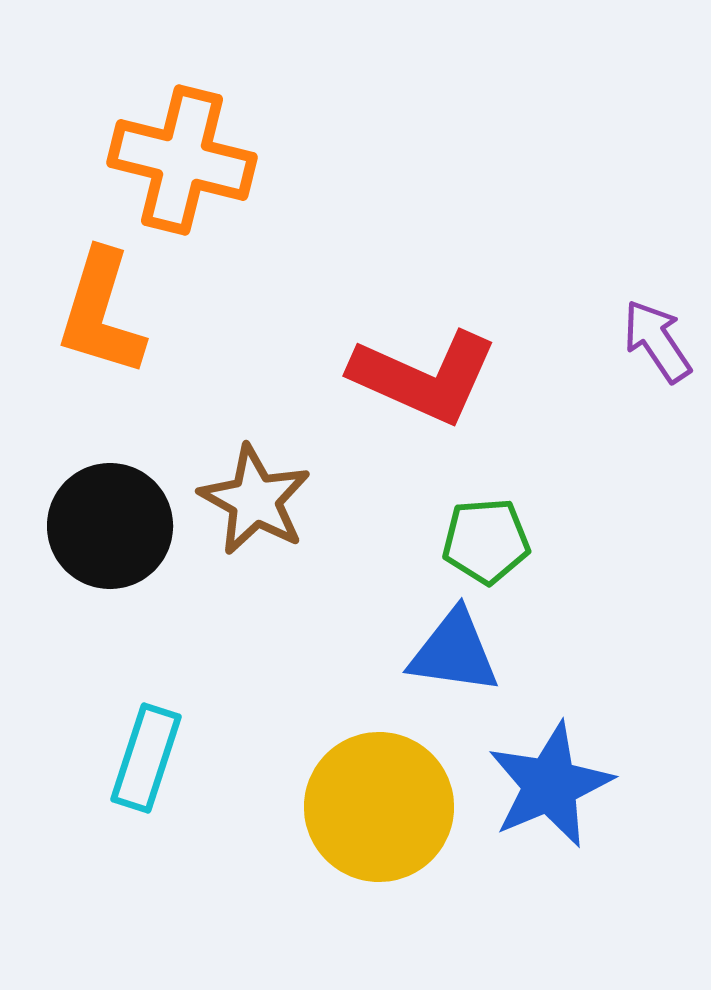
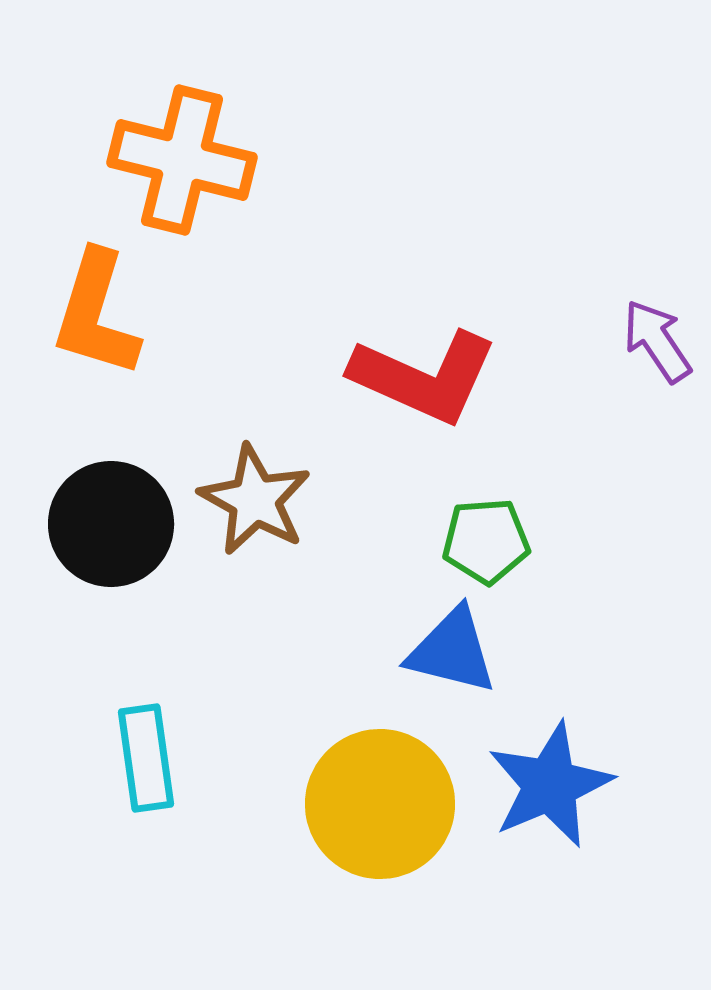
orange L-shape: moved 5 px left, 1 px down
black circle: moved 1 px right, 2 px up
blue triangle: moved 2 px left, 1 px up; rotated 6 degrees clockwise
cyan rectangle: rotated 26 degrees counterclockwise
yellow circle: moved 1 px right, 3 px up
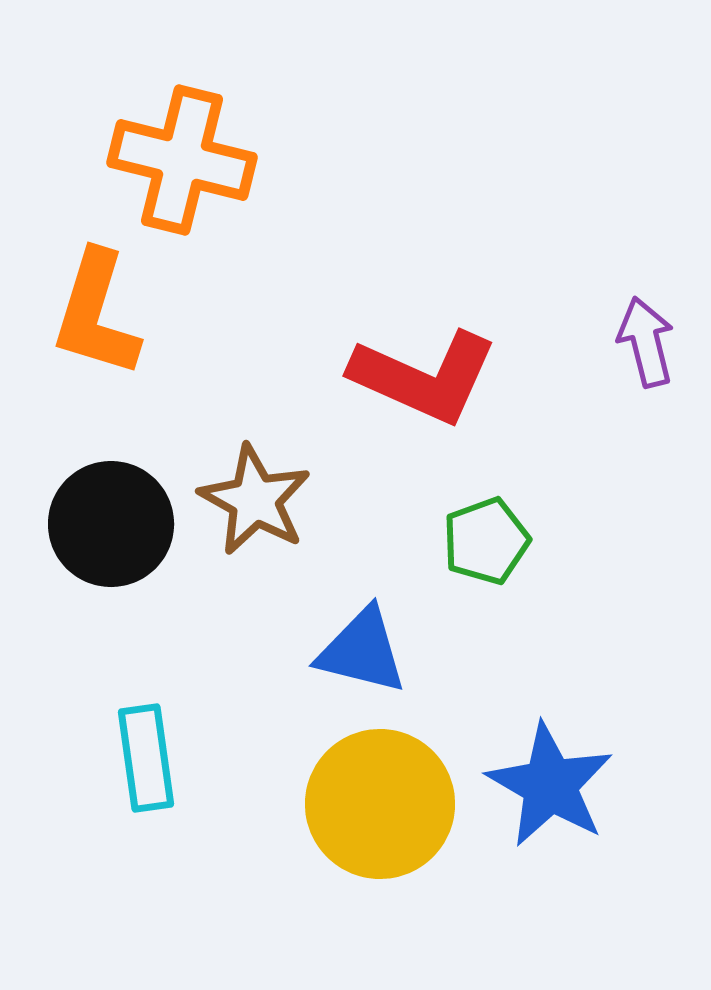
purple arrow: moved 11 px left, 1 px down; rotated 20 degrees clockwise
green pentagon: rotated 16 degrees counterclockwise
blue triangle: moved 90 px left
blue star: rotated 19 degrees counterclockwise
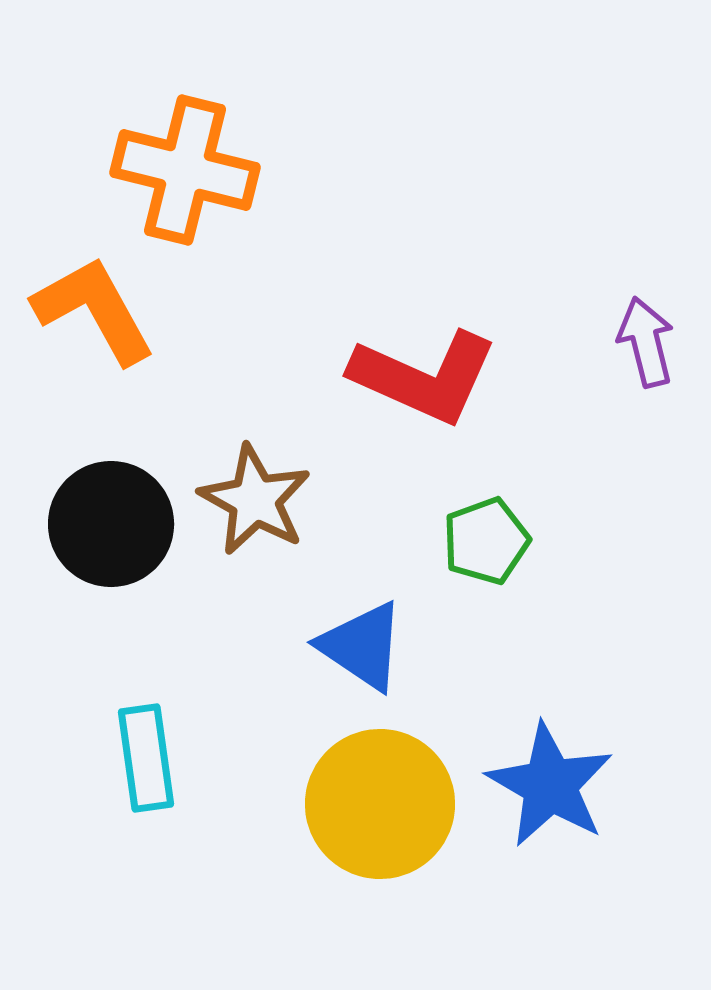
orange cross: moved 3 px right, 10 px down
orange L-shape: moved 2 px left, 4 px up; rotated 134 degrees clockwise
blue triangle: moved 5 px up; rotated 20 degrees clockwise
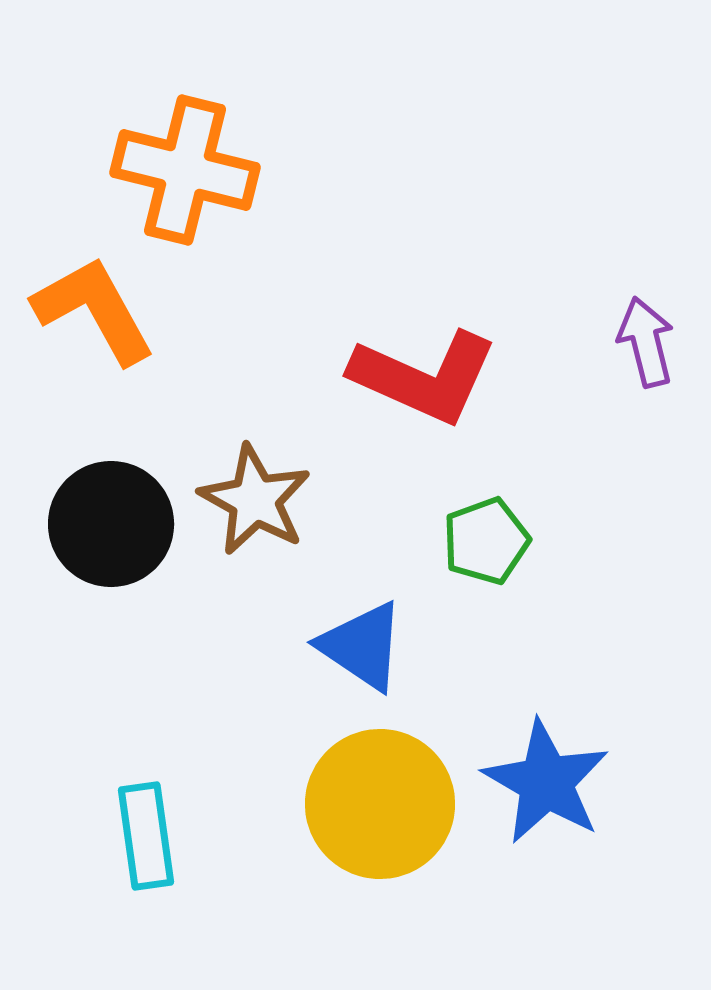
cyan rectangle: moved 78 px down
blue star: moved 4 px left, 3 px up
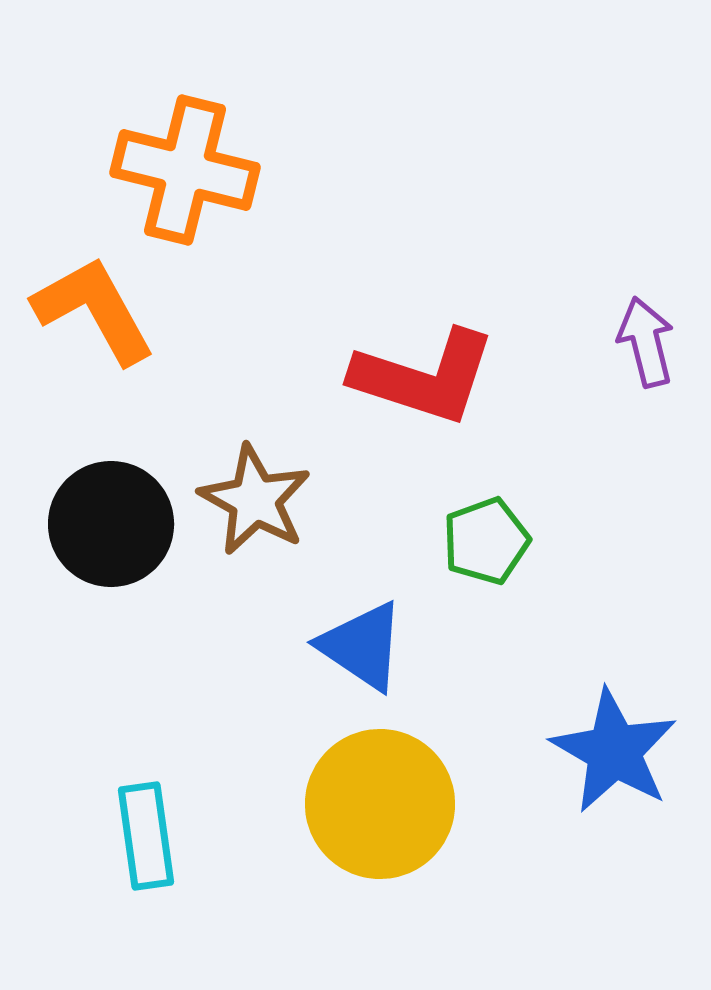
red L-shape: rotated 6 degrees counterclockwise
blue star: moved 68 px right, 31 px up
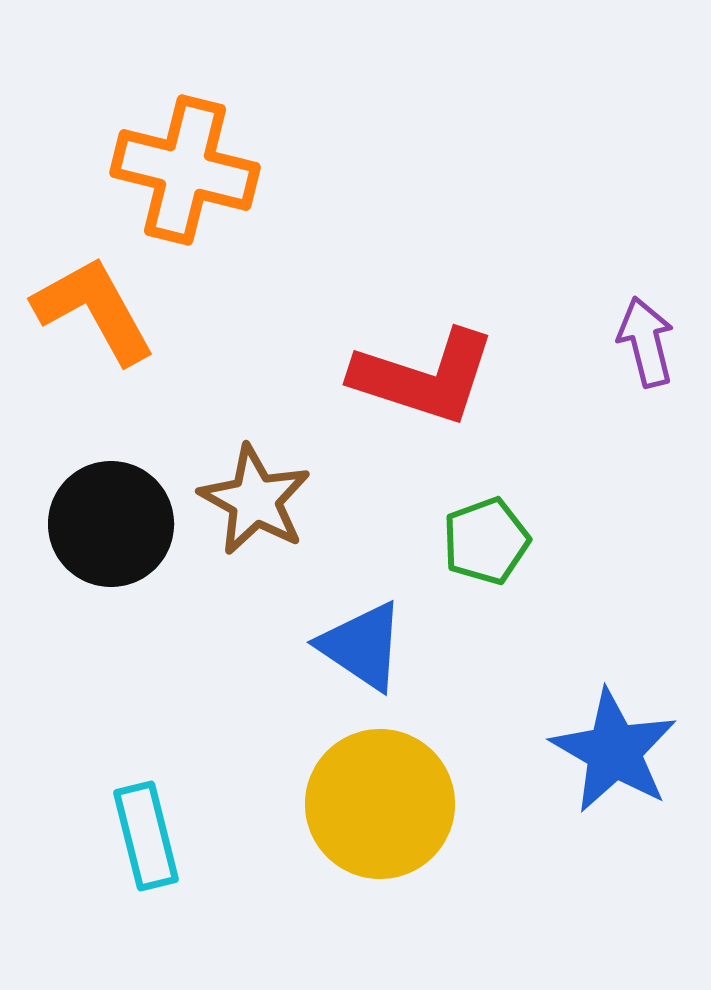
cyan rectangle: rotated 6 degrees counterclockwise
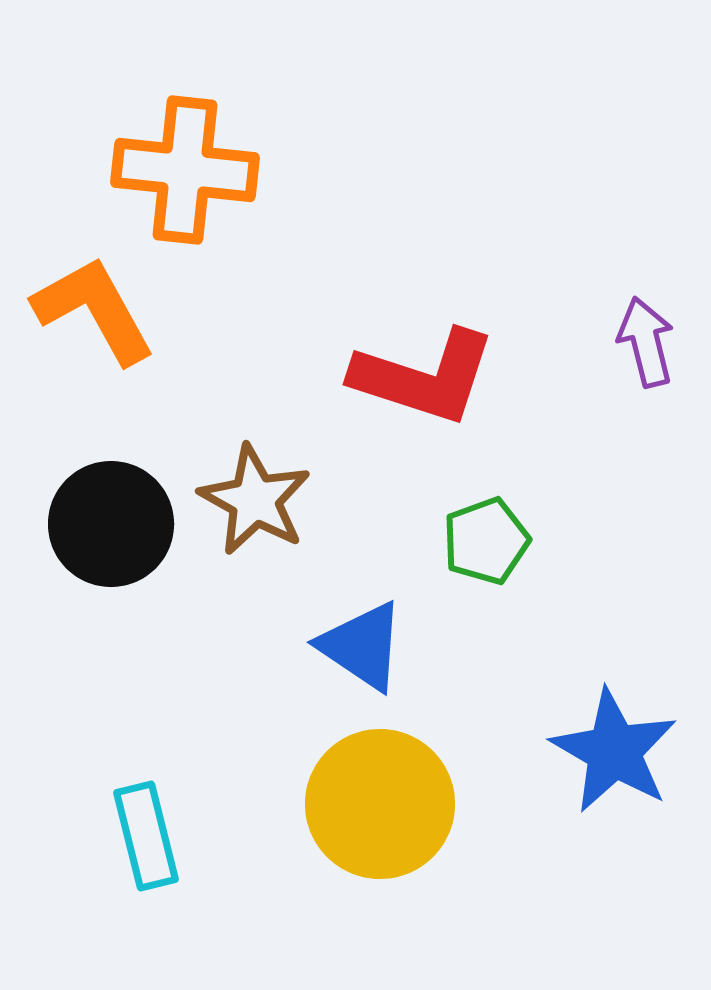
orange cross: rotated 8 degrees counterclockwise
